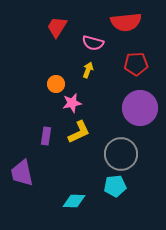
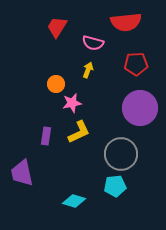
cyan diamond: rotated 15 degrees clockwise
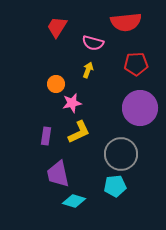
purple trapezoid: moved 36 px right, 1 px down
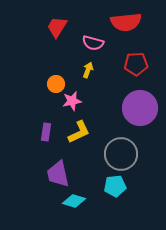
pink star: moved 2 px up
purple rectangle: moved 4 px up
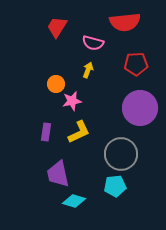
red semicircle: moved 1 px left
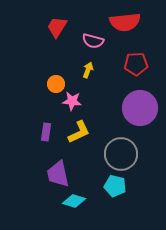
pink semicircle: moved 2 px up
pink star: rotated 18 degrees clockwise
cyan pentagon: rotated 20 degrees clockwise
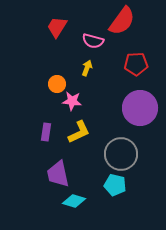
red semicircle: moved 3 px left, 1 px up; rotated 48 degrees counterclockwise
yellow arrow: moved 1 px left, 2 px up
orange circle: moved 1 px right
cyan pentagon: moved 1 px up
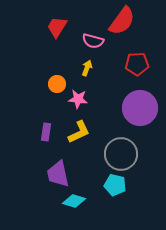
red pentagon: moved 1 px right
pink star: moved 6 px right, 2 px up
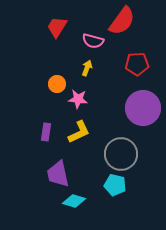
purple circle: moved 3 px right
